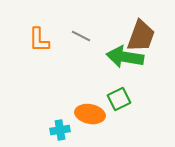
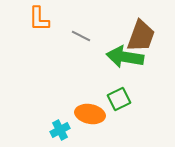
orange L-shape: moved 21 px up
cyan cross: rotated 18 degrees counterclockwise
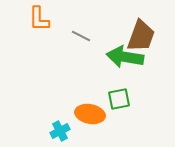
green square: rotated 15 degrees clockwise
cyan cross: moved 1 px down
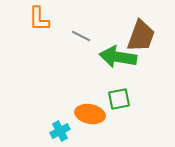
green arrow: moved 7 px left
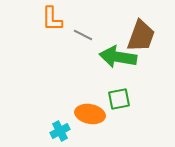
orange L-shape: moved 13 px right
gray line: moved 2 px right, 1 px up
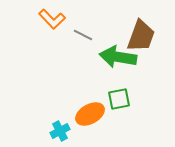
orange L-shape: rotated 44 degrees counterclockwise
orange ellipse: rotated 40 degrees counterclockwise
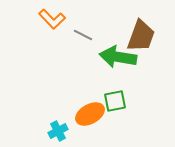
green square: moved 4 px left, 2 px down
cyan cross: moved 2 px left
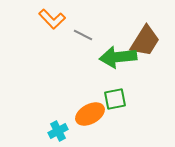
brown trapezoid: moved 4 px right, 5 px down; rotated 12 degrees clockwise
green arrow: rotated 15 degrees counterclockwise
green square: moved 2 px up
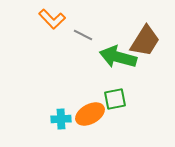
green arrow: rotated 21 degrees clockwise
cyan cross: moved 3 px right, 12 px up; rotated 24 degrees clockwise
